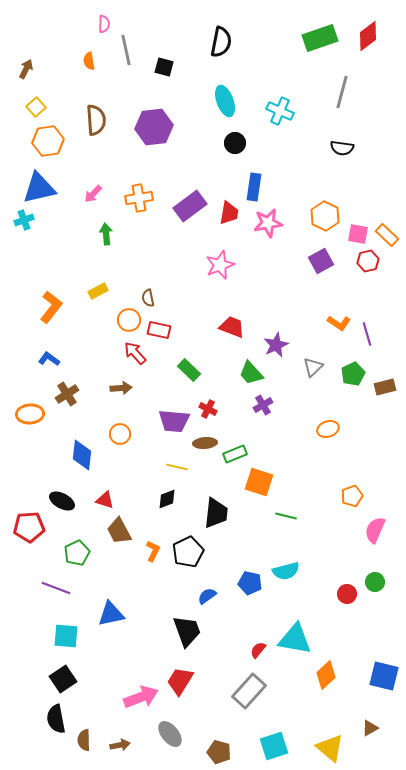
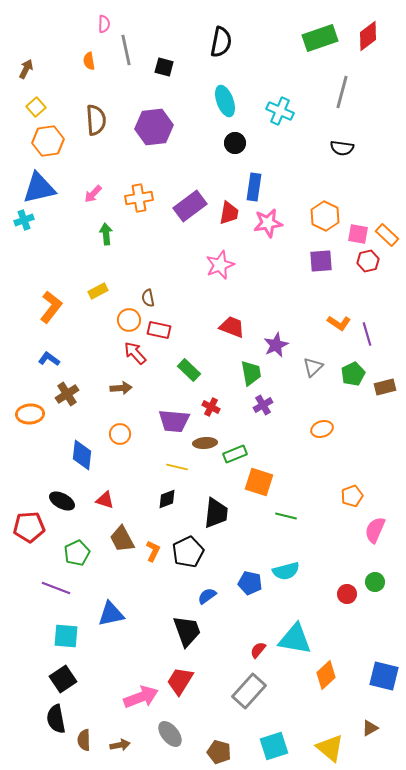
purple square at (321, 261): rotated 25 degrees clockwise
green trapezoid at (251, 373): rotated 148 degrees counterclockwise
red cross at (208, 409): moved 3 px right, 2 px up
orange ellipse at (328, 429): moved 6 px left
brown trapezoid at (119, 531): moved 3 px right, 8 px down
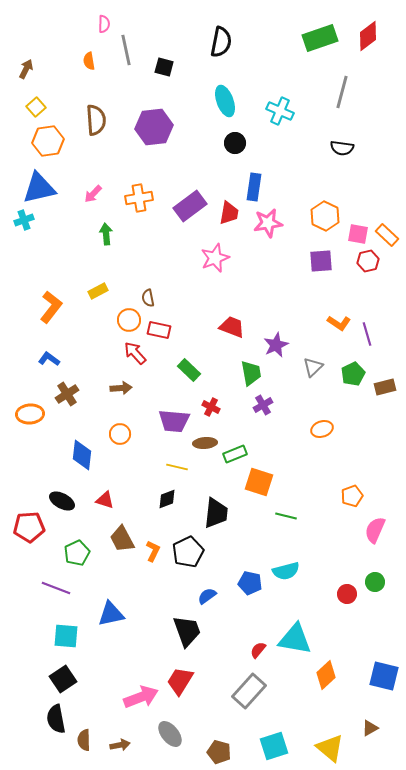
pink star at (220, 265): moved 5 px left, 7 px up
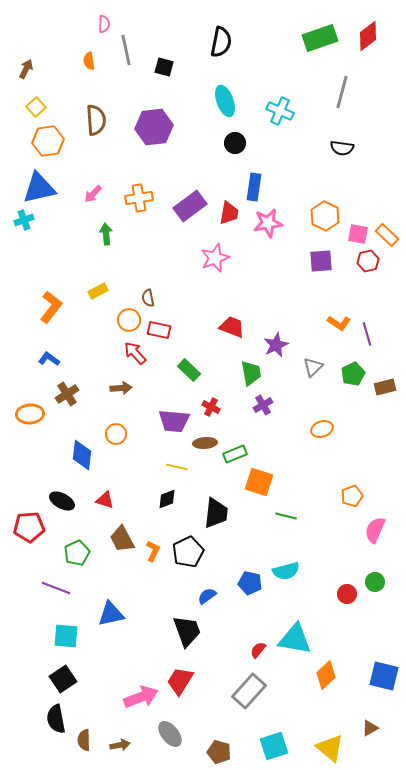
orange circle at (120, 434): moved 4 px left
